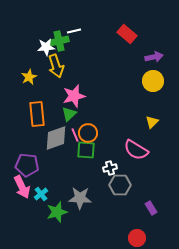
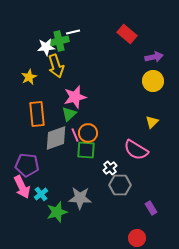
white line: moved 1 px left, 1 px down
pink star: moved 1 px right, 1 px down
white cross: rotated 24 degrees counterclockwise
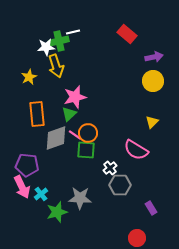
pink line: rotated 32 degrees counterclockwise
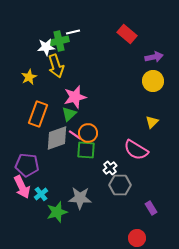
orange rectangle: moved 1 px right; rotated 25 degrees clockwise
gray diamond: moved 1 px right
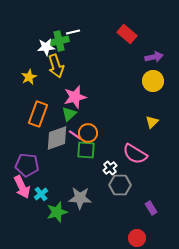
pink semicircle: moved 1 px left, 4 px down
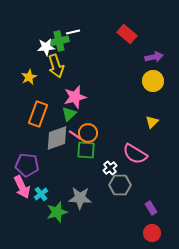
red circle: moved 15 px right, 5 px up
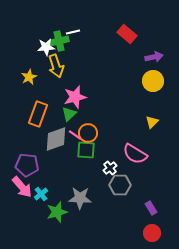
gray diamond: moved 1 px left, 1 px down
pink arrow: rotated 15 degrees counterclockwise
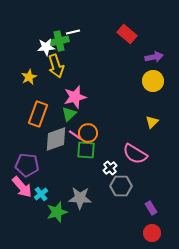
gray hexagon: moved 1 px right, 1 px down
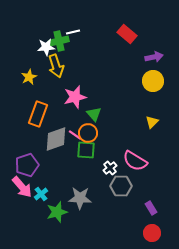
green triangle: moved 25 px right; rotated 28 degrees counterclockwise
pink semicircle: moved 7 px down
purple pentagon: rotated 25 degrees counterclockwise
